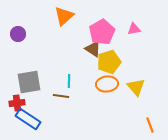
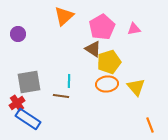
pink pentagon: moved 5 px up
red cross: rotated 28 degrees counterclockwise
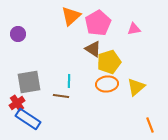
orange triangle: moved 7 px right
pink pentagon: moved 4 px left, 4 px up
yellow triangle: rotated 30 degrees clockwise
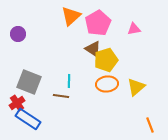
yellow pentagon: moved 3 px left, 2 px up
gray square: rotated 30 degrees clockwise
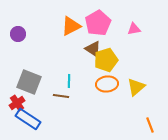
orange triangle: moved 10 px down; rotated 15 degrees clockwise
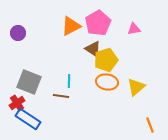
purple circle: moved 1 px up
orange ellipse: moved 2 px up; rotated 15 degrees clockwise
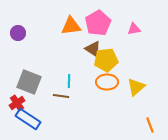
orange triangle: rotated 20 degrees clockwise
yellow pentagon: rotated 10 degrees clockwise
orange ellipse: rotated 10 degrees counterclockwise
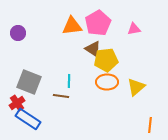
orange triangle: moved 1 px right
orange line: rotated 28 degrees clockwise
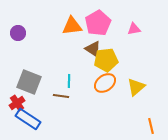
orange ellipse: moved 2 px left, 1 px down; rotated 35 degrees counterclockwise
orange line: moved 1 px right, 1 px down; rotated 21 degrees counterclockwise
